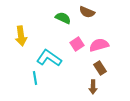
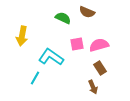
yellow arrow: moved 1 px right; rotated 18 degrees clockwise
pink square: rotated 24 degrees clockwise
cyan L-shape: moved 2 px right, 1 px up
cyan line: rotated 40 degrees clockwise
brown arrow: rotated 24 degrees counterclockwise
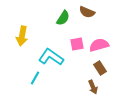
green semicircle: rotated 98 degrees clockwise
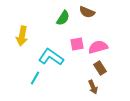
pink semicircle: moved 1 px left, 2 px down
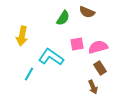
cyan line: moved 6 px left, 4 px up
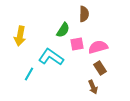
brown semicircle: moved 3 px left, 2 px down; rotated 112 degrees counterclockwise
green semicircle: moved 12 px down
yellow arrow: moved 2 px left
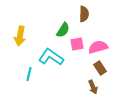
cyan line: rotated 16 degrees counterclockwise
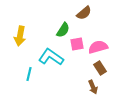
brown semicircle: moved 1 px up; rotated 49 degrees clockwise
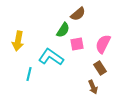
brown semicircle: moved 6 px left, 1 px down
yellow arrow: moved 2 px left, 5 px down
pink semicircle: moved 5 px right, 3 px up; rotated 48 degrees counterclockwise
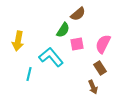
cyan L-shape: rotated 15 degrees clockwise
